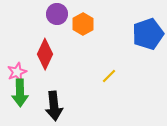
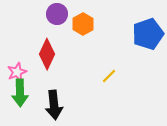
red diamond: moved 2 px right
black arrow: moved 1 px up
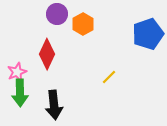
yellow line: moved 1 px down
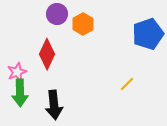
yellow line: moved 18 px right, 7 px down
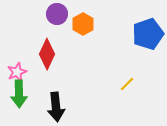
green arrow: moved 1 px left, 1 px down
black arrow: moved 2 px right, 2 px down
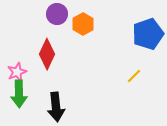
yellow line: moved 7 px right, 8 px up
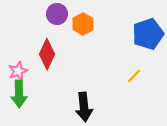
pink star: moved 1 px right, 1 px up
black arrow: moved 28 px right
